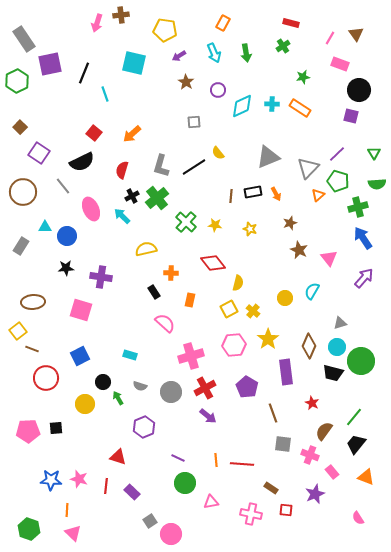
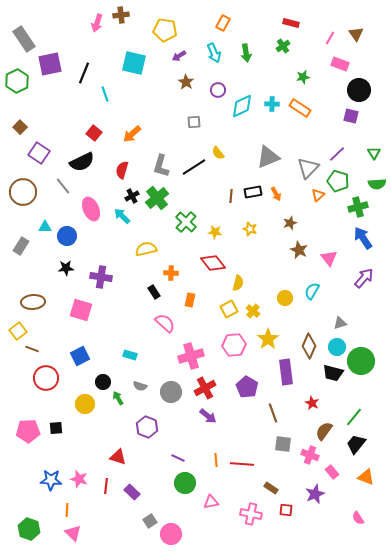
yellow star at (215, 225): moved 7 px down
purple hexagon at (144, 427): moved 3 px right; rotated 15 degrees counterclockwise
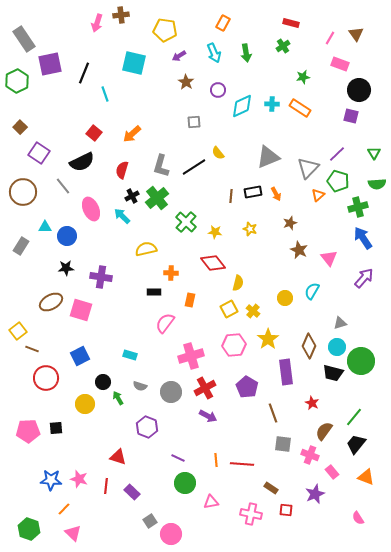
black rectangle at (154, 292): rotated 56 degrees counterclockwise
brown ellipse at (33, 302): moved 18 px right; rotated 25 degrees counterclockwise
pink semicircle at (165, 323): rotated 95 degrees counterclockwise
purple arrow at (208, 416): rotated 12 degrees counterclockwise
orange line at (67, 510): moved 3 px left, 1 px up; rotated 40 degrees clockwise
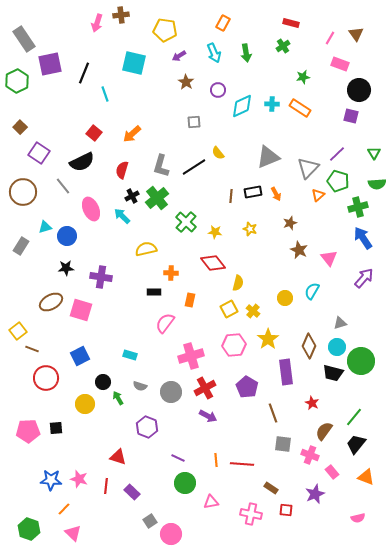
cyan triangle at (45, 227): rotated 16 degrees counterclockwise
pink semicircle at (358, 518): rotated 72 degrees counterclockwise
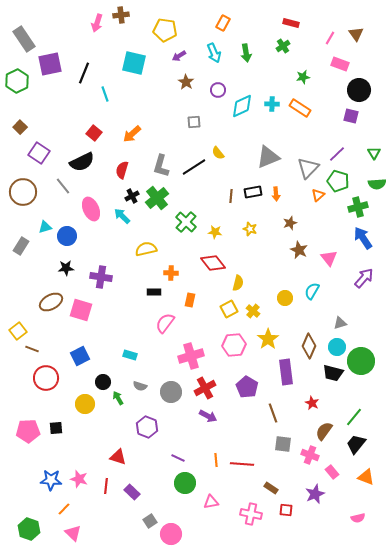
orange arrow at (276, 194): rotated 24 degrees clockwise
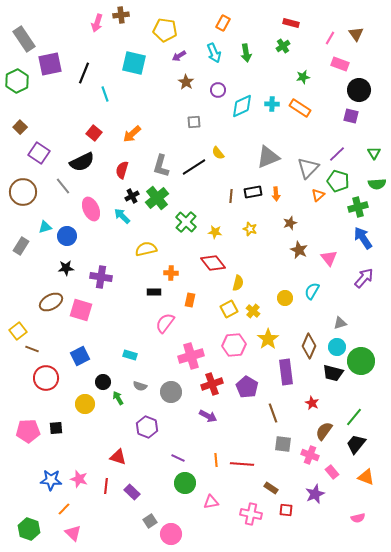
red cross at (205, 388): moved 7 px right, 4 px up; rotated 10 degrees clockwise
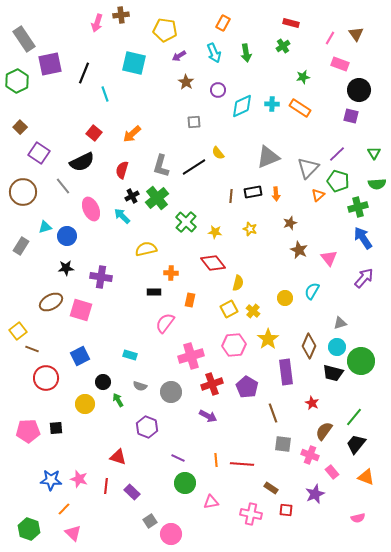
green arrow at (118, 398): moved 2 px down
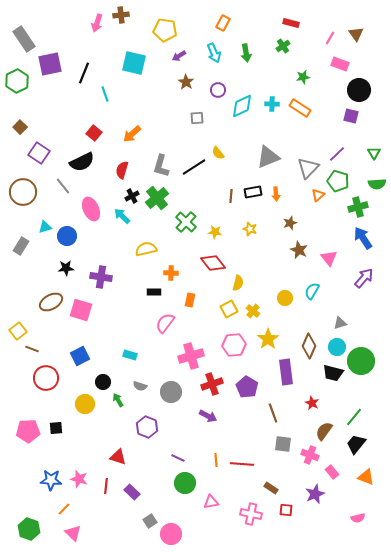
gray square at (194, 122): moved 3 px right, 4 px up
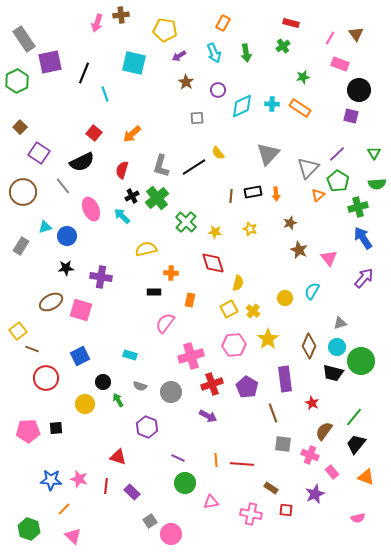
purple square at (50, 64): moved 2 px up
gray triangle at (268, 157): moved 3 px up; rotated 25 degrees counterclockwise
green pentagon at (338, 181): rotated 15 degrees clockwise
red diamond at (213, 263): rotated 20 degrees clockwise
purple rectangle at (286, 372): moved 1 px left, 7 px down
pink triangle at (73, 533): moved 3 px down
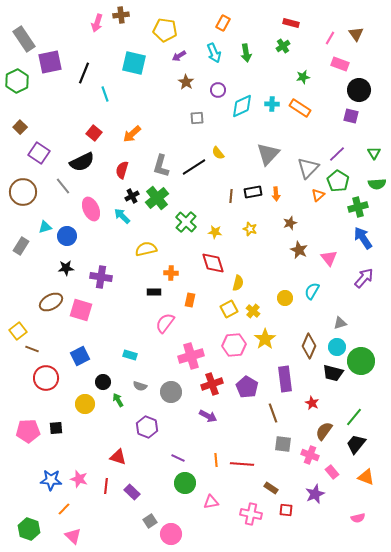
yellow star at (268, 339): moved 3 px left
